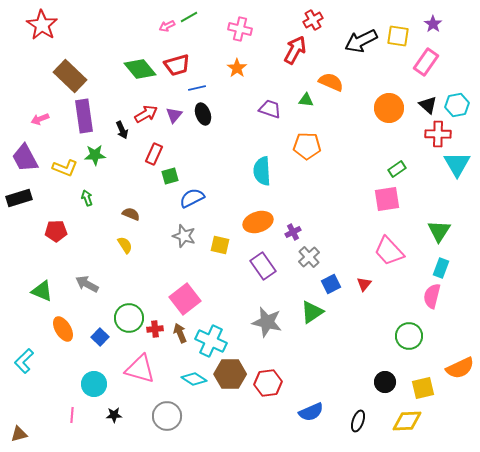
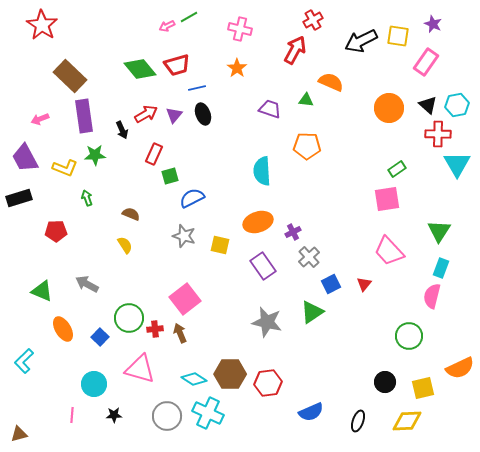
purple star at (433, 24): rotated 12 degrees counterclockwise
cyan cross at (211, 341): moved 3 px left, 72 px down
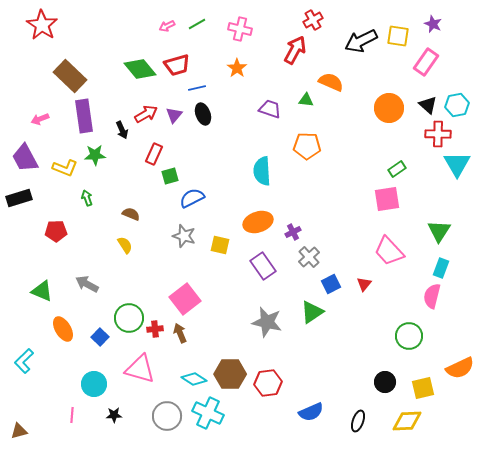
green line at (189, 17): moved 8 px right, 7 px down
brown triangle at (19, 434): moved 3 px up
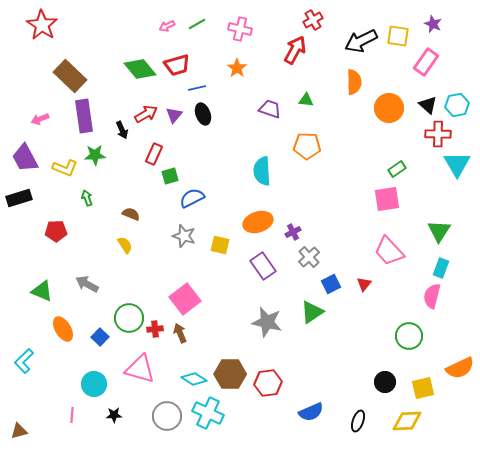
orange semicircle at (331, 82): moved 23 px right; rotated 65 degrees clockwise
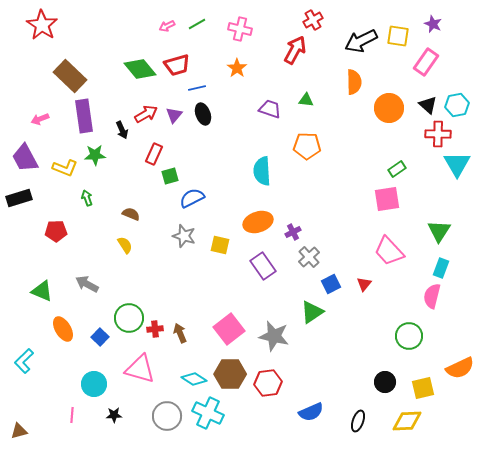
pink square at (185, 299): moved 44 px right, 30 px down
gray star at (267, 322): moved 7 px right, 14 px down
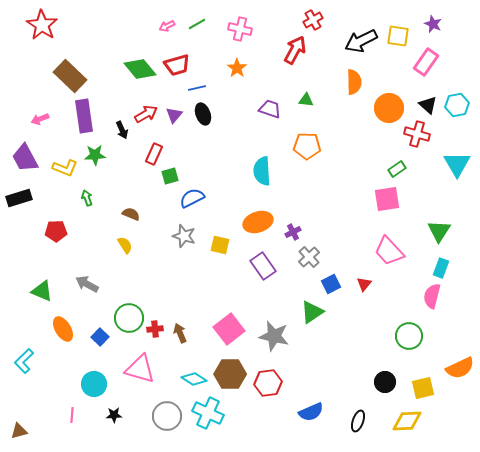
red cross at (438, 134): moved 21 px left; rotated 15 degrees clockwise
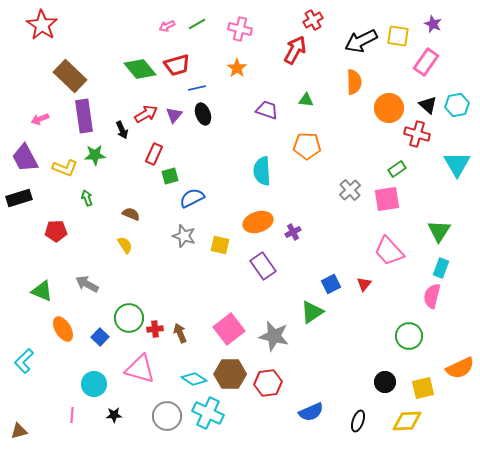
purple trapezoid at (270, 109): moved 3 px left, 1 px down
gray cross at (309, 257): moved 41 px right, 67 px up
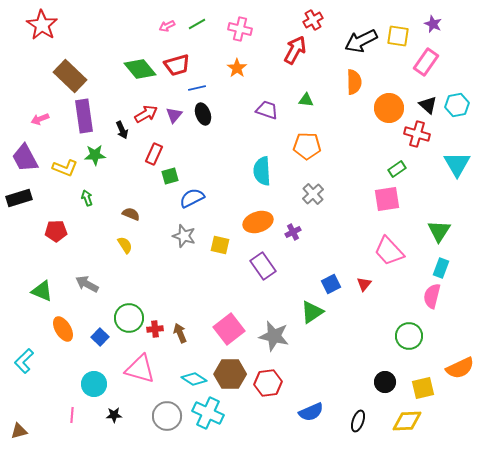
gray cross at (350, 190): moved 37 px left, 4 px down
